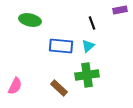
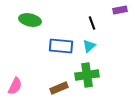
cyan triangle: moved 1 px right
brown rectangle: rotated 66 degrees counterclockwise
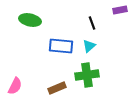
brown rectangle: moved 2 px left
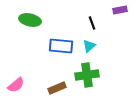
pink semicircle: moved 1 px right, 1 px up; rotated 24 degrees clockwise
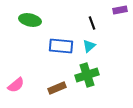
green cross: rotated 10 degrees counterclockwise
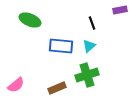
green ellipse: rotated 10 degrees clockwise
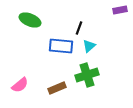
black line: moved 13 px left, 5 px down; rotated 40 degrees clockwise
pink semicircle: moved 4 px right
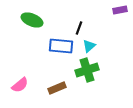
green ellipse: moved 2 px right
green cross: moved 5 px up
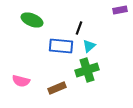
pink semicircle: moved 1 px right, 4 px up; rotated 54 degrees clockwise
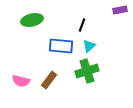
green ellipse: rotated 35 degrees counterclockwise
black line: moved 3 px right, 3 px up
green cross: moved 1 px down
brown rectangle: moved 8 px left, 8 px up; rotated 30 degrees counterclockwise
